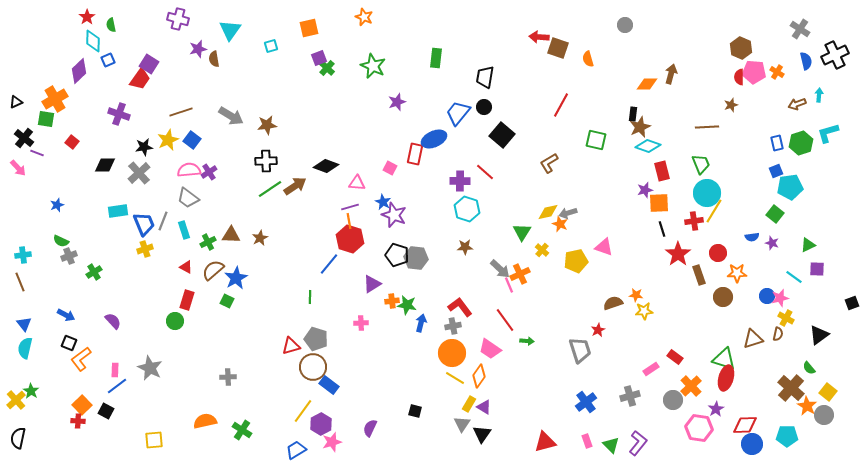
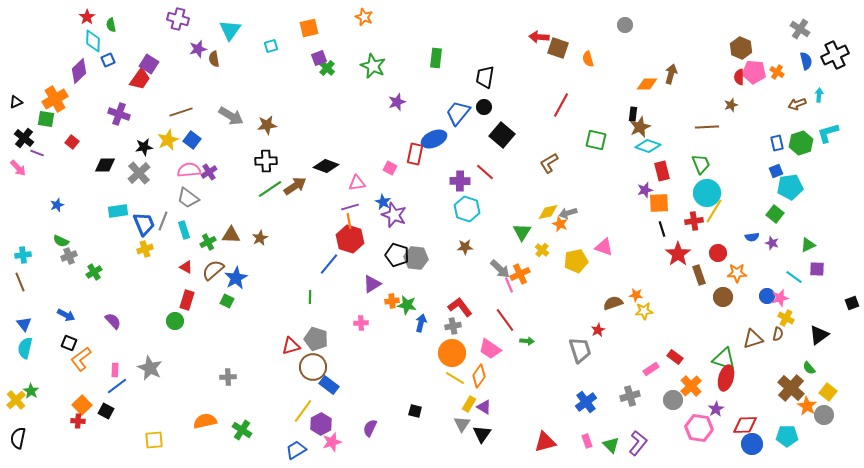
pink triangle at (357, 183): rotated 12 degrees counterclockwise
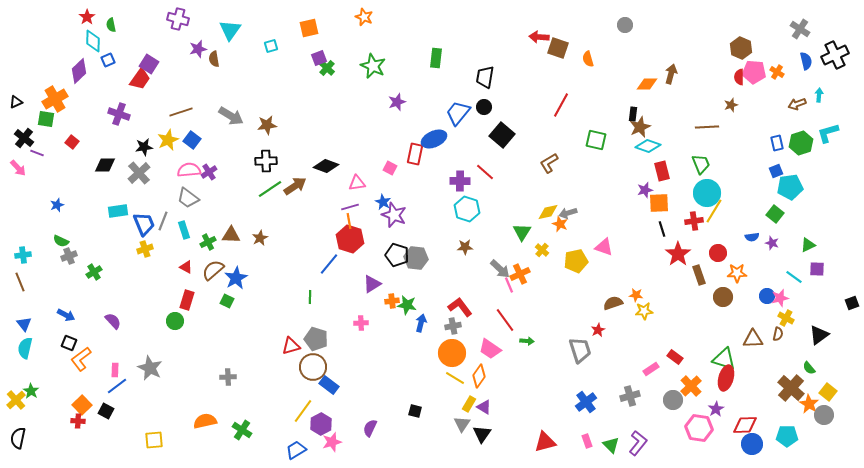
brown triangle at (753, 339): rotated 15 degrees clockwise
orange star at (807, 406): moved 2 px right, 2 px up
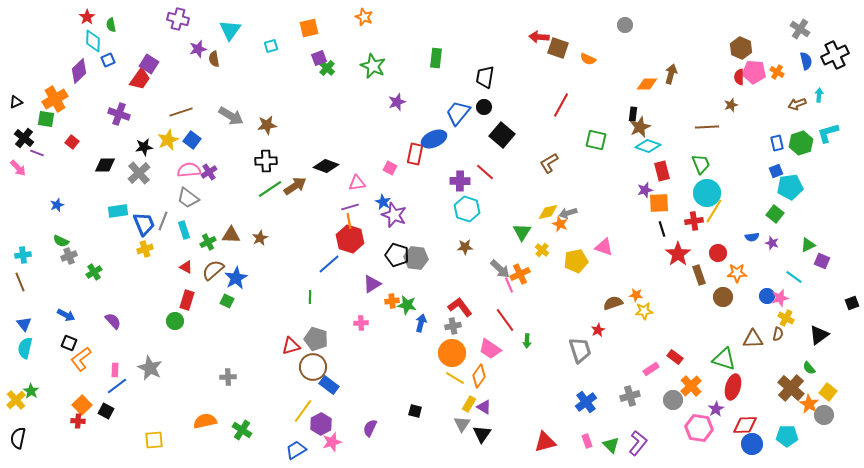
orange semicircle at (588, 59): rotated 49 degrees counterclockwise
blue line at (329, 264): rotated 10 degrees clockwise
purple square at (817, 269): moved 5 px right, 8 px up; rotated 21 degrees clockwise
green arrow at (527, 341): rotated 88 degrees clockwise
red ellipse at (726, 378): moved 7 px right, 9 px down
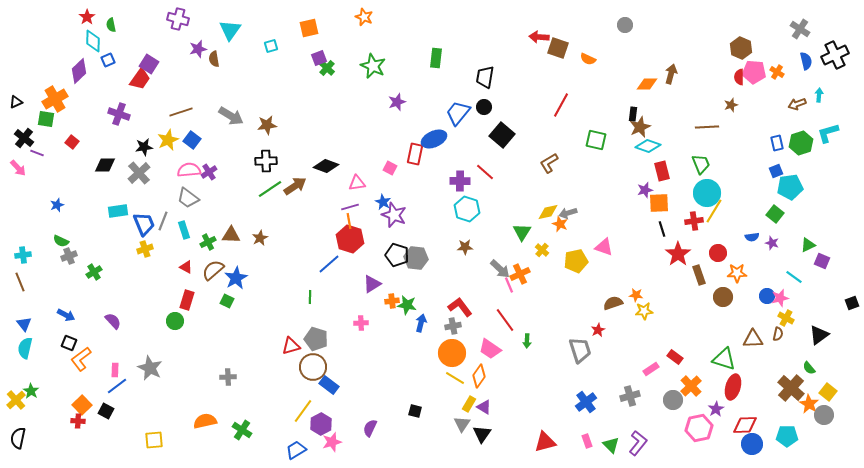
pink hexagon at (699, 428): rotated 20 degrees counterclockwise
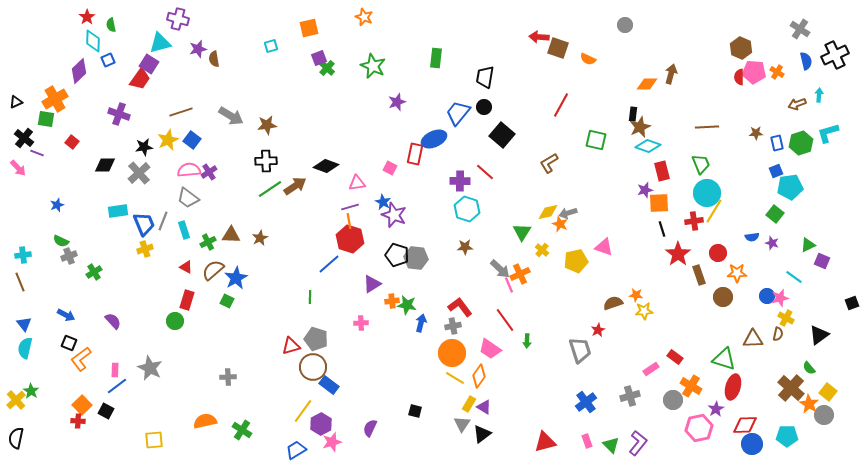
cyan triangle at (230, 30): moved 70 px left, 13 px down; rotated 40 degrees clockwise
brown star at (731, 105): moved 25 px right, 28 px down; rotated 16 degrees clockwise
orange cross at (691, 386): rotated 15 degrees counterclockwise
black triangle at (482, 434): rotated 18 degrees clockwise
black semicircle at (18, 438): moved 2 px left
